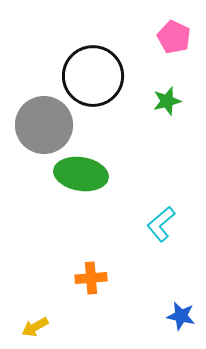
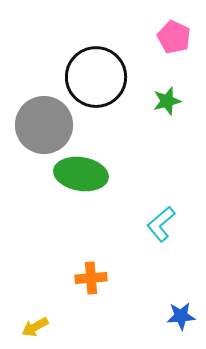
black circle: moved 3 px right, 1 px down
blue star: rotated 16 degrees counterclockwise
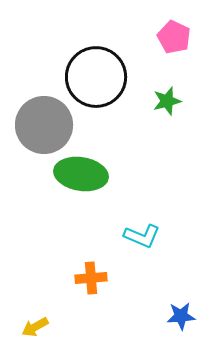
cyan L-shape: moved 19 px left, 12 px down; rotated 117 degrees counterclockwise
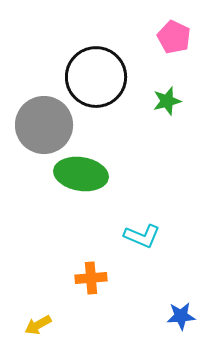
yellow arrow: moved 3 px right, 2 px up
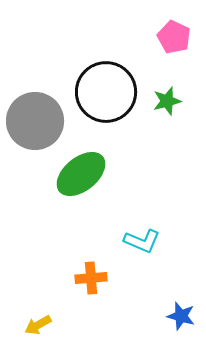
black circle: moved 10 px right, 15 px down
gray circle: moved 9 px left, 4 px up
green ellipse: rotated 48 degrees counterclockwise
cyan L-shape: moved 5 px down
blue star: rotated 20 degrees clockwise
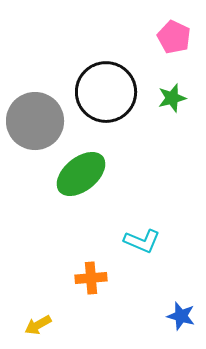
green star: moved 5 px right, 3 px up
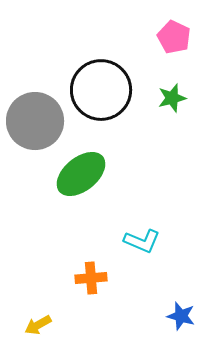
black circle: moved 5 px left, 2 px up
